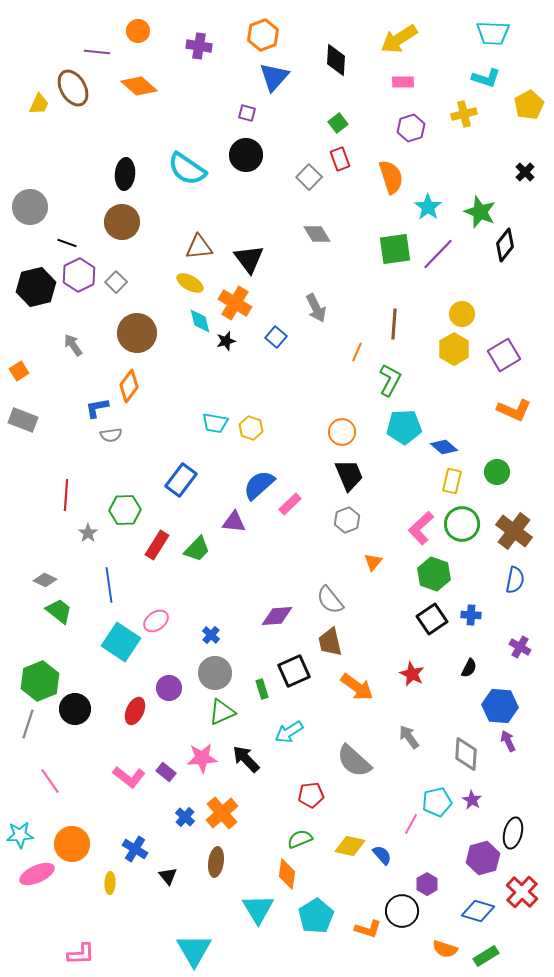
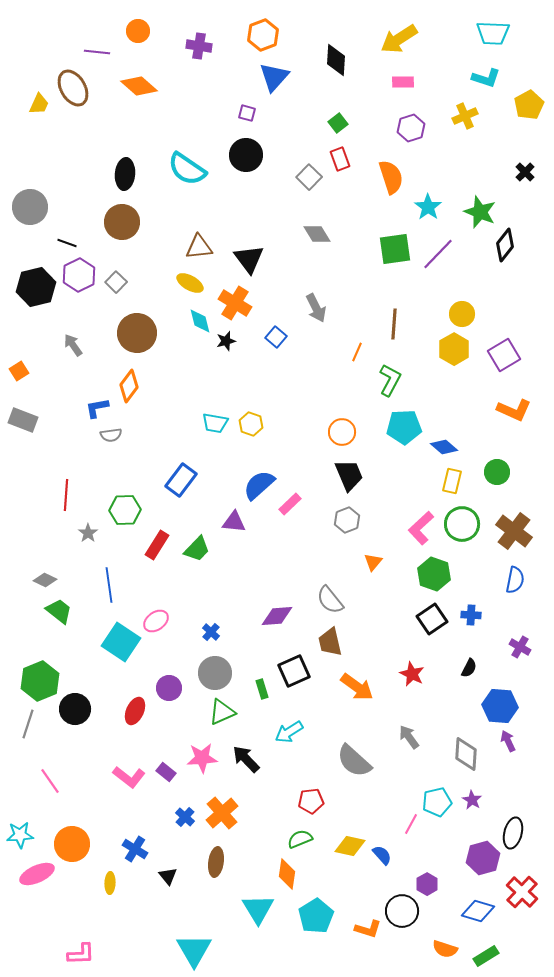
yellow cross at (464, 114): moved 1 px right, 2 px down; rotated 10 degrees counterclockwise
yellow hexagon at (251, 428): moved 4 px up
blue cross at (211, 635): moved 3 px up
red pentagon at (311, 795): moved 6 px down
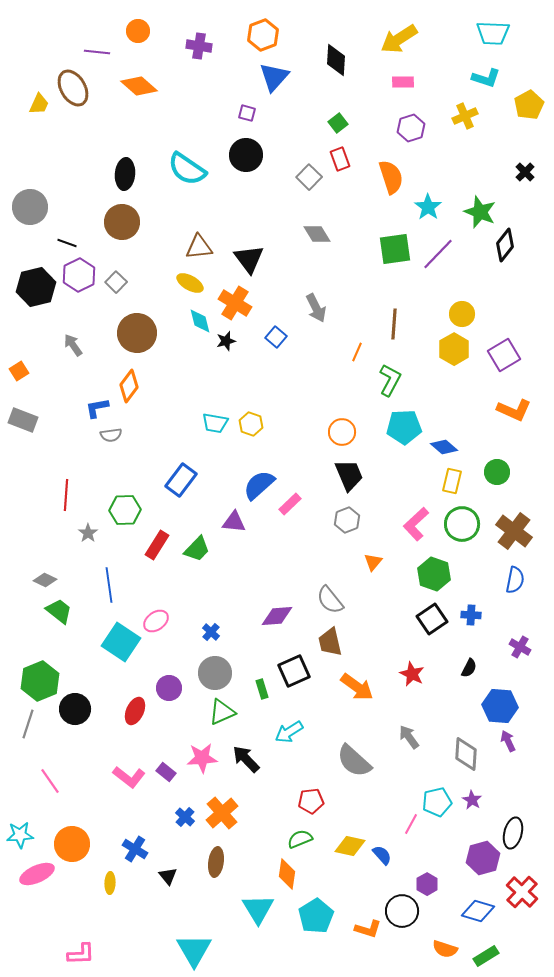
pink L-shape at (421, 528): moved 5 px left, 4 px up
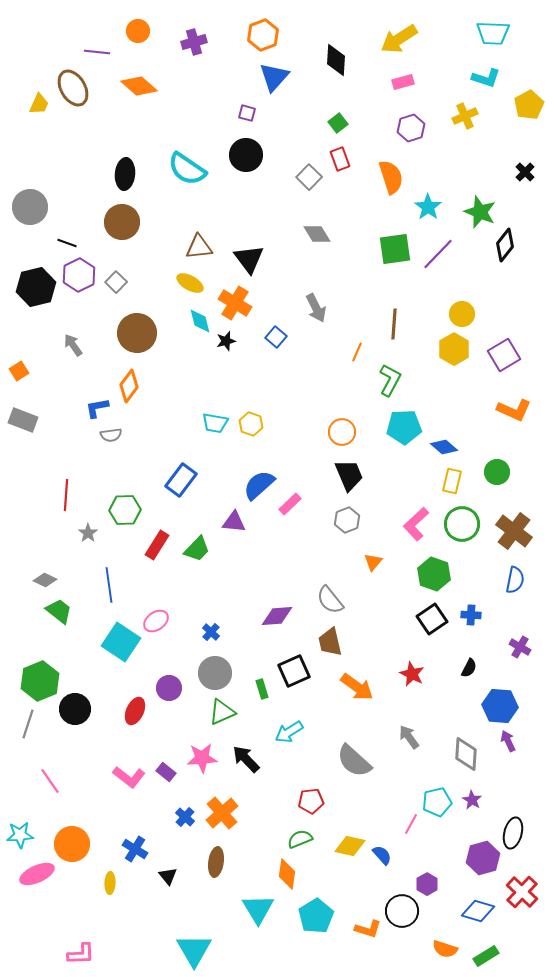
purple cross at (199, 46): moved 5 px left, 4 px up; rotated 25 degrees counterclockwise
pink rectangle at (403, 82): rotated 15 degrees counterclockwise
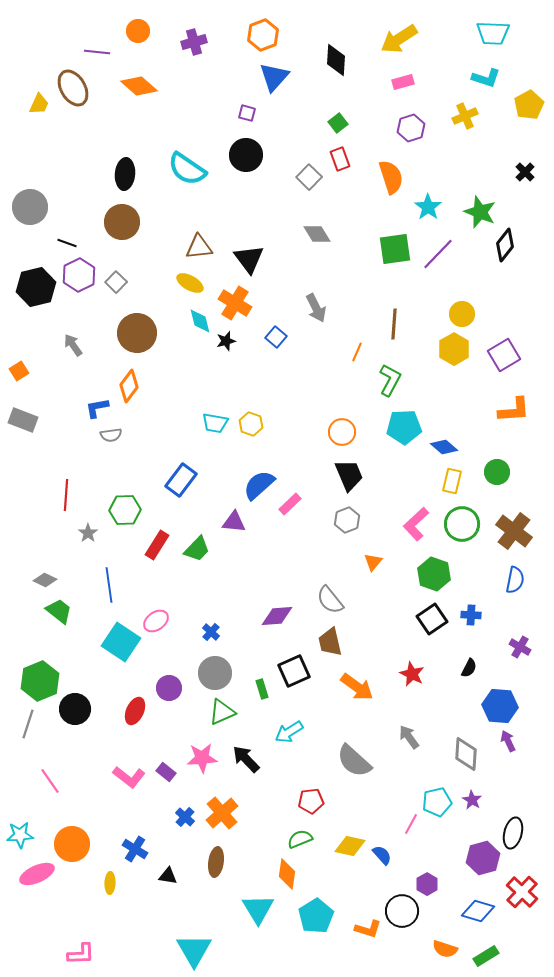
orange L-shape at (514, 410): rotated 28 degrees counterclockwise
black triangle at (168, 876): rotated 42 degrees counterclockwise
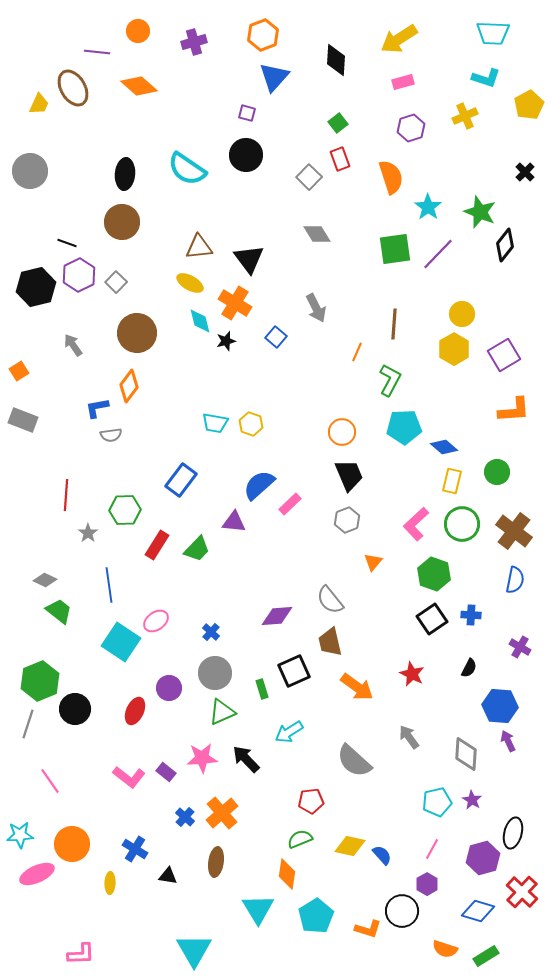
gray circle at (30, 207): moved 36 px up
pink line at (411, 824): moved 21 px right, 25 px down
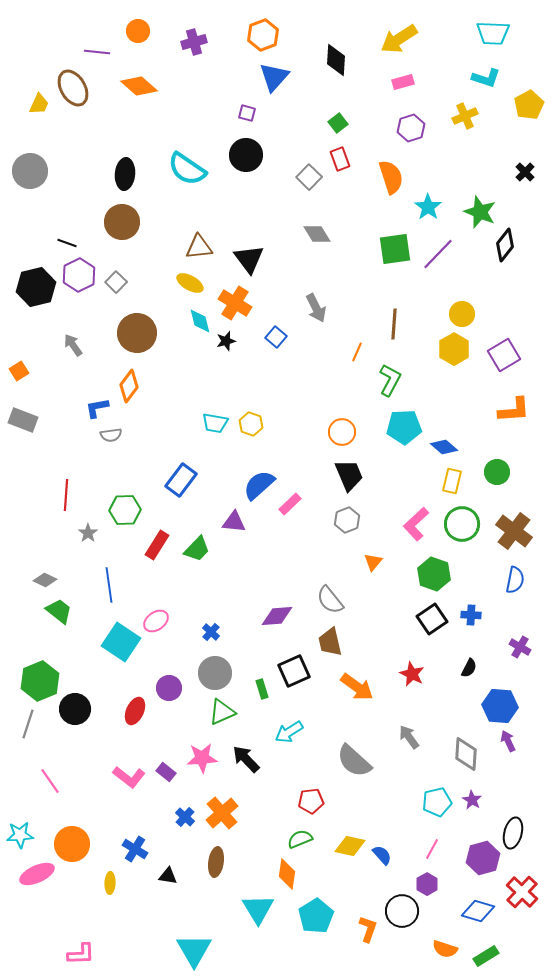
orange L-shape at (368, 929): rotated 88 degrees counterclockwise
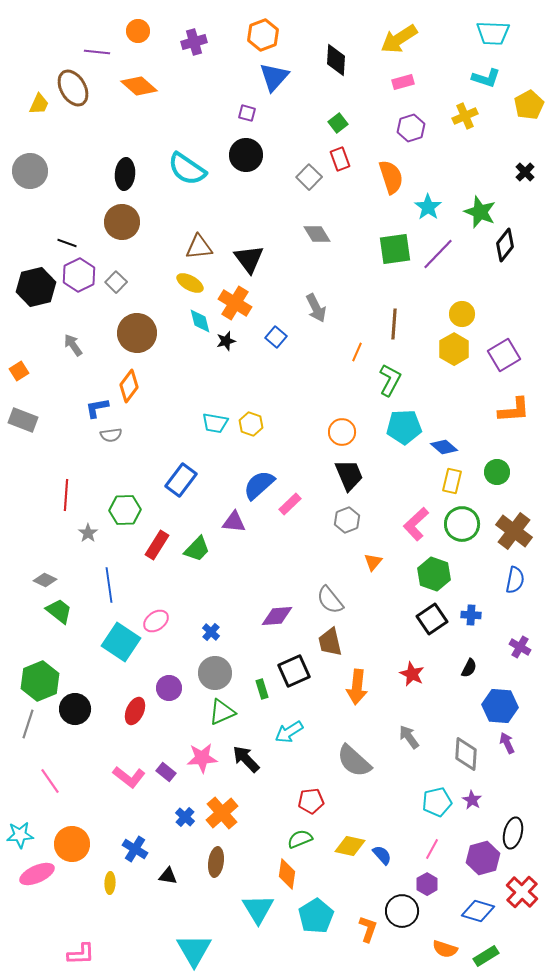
orange arrow at (357, 687): rotated 60 degrees clockwise
purple arrow at (508, 741): moved 1 px left, 2 px down
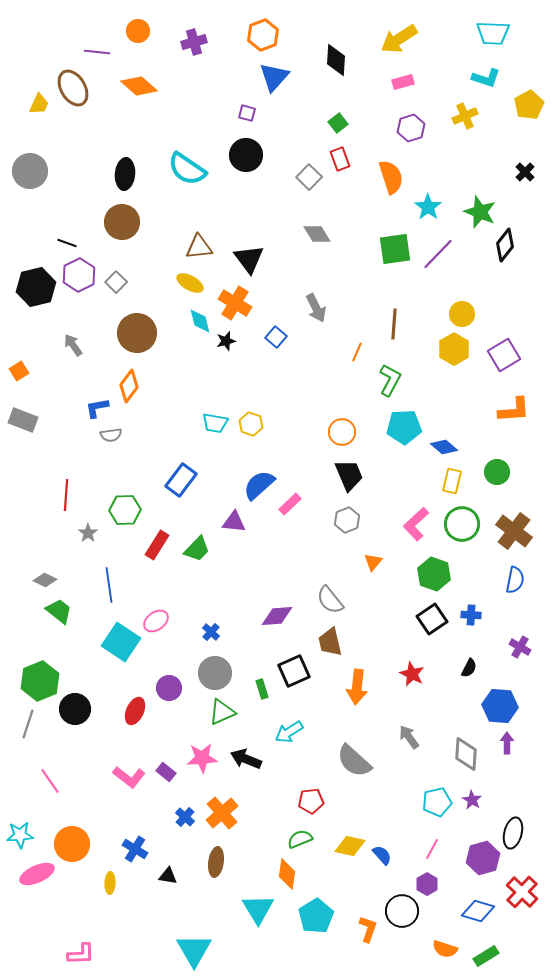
purple arrow at (507, 743): rotated 25 degrees clockwise
black arrow at (246, 759): rotated 24 degrees counterclockwise
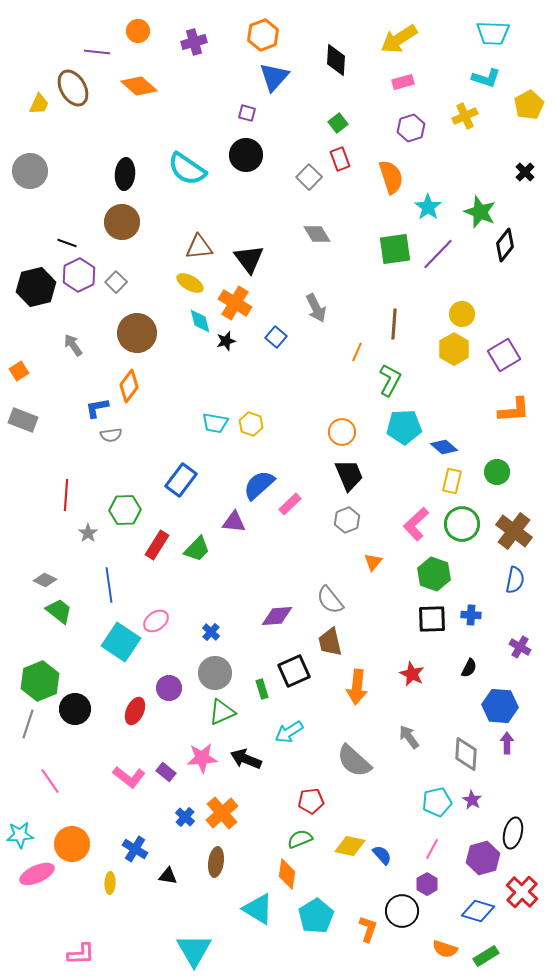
black square at (432, 619): rotated 32 degrees clockwise
cyan triangle at (258, 909): rotated 28 degrees counterclockwise
